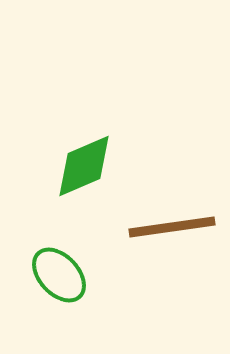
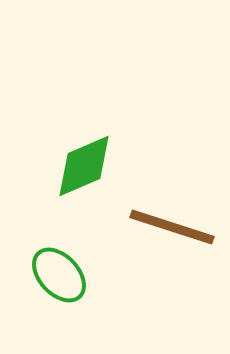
brown line: rotated 26 degrees clockwise
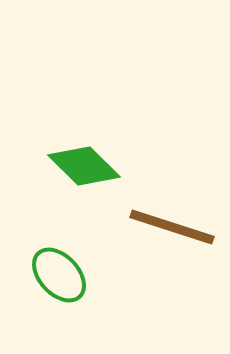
green diamond: rotated 68 degrees clockwise
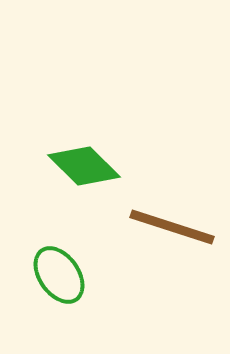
green ellipse: rotated 8 degrees clockwise
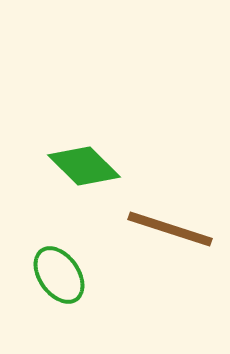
brown line: moved 2 px left, 2 px down
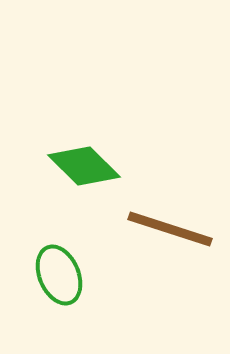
green ellipse: rotated 12 degrees clockwise
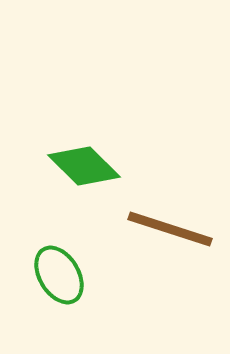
green ellipse: rotated 8 degrees counterclockwise
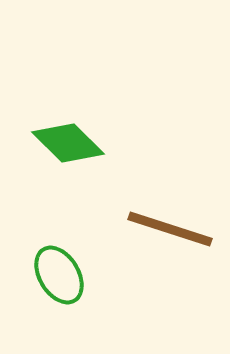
green diamond: moved 16 px left, 23 px up
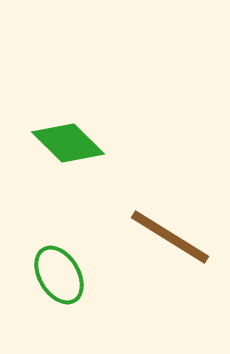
brown line: moved 8 px down; rotated 14 degrees clockwise
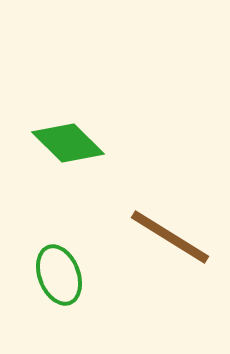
green ellipse: rotated 10 degrees clockwise
